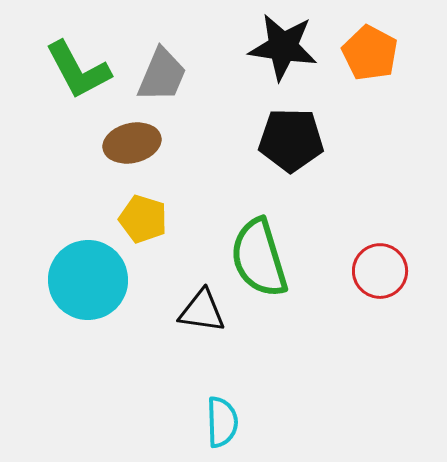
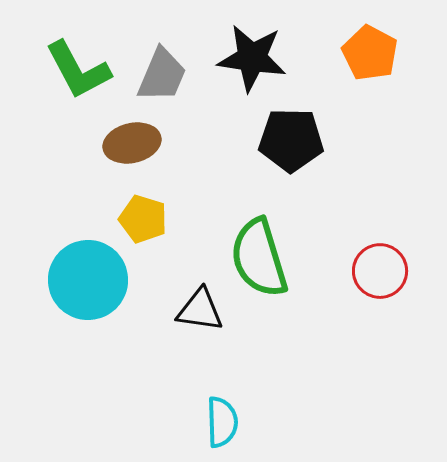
black star: moved 31 px left, 11 px down
black triangle: moved 2 px left, 1 px up
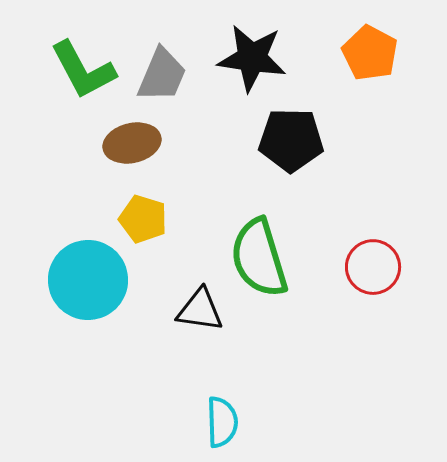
green L-shape: moved 5 px right
red circle: moved 7 px left, 4 px up
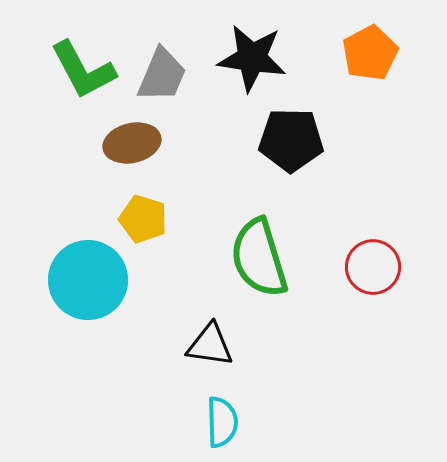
orange pentagon: rotated 16 degrees clockwise
black triangle: moved 10 px right, 35 px down
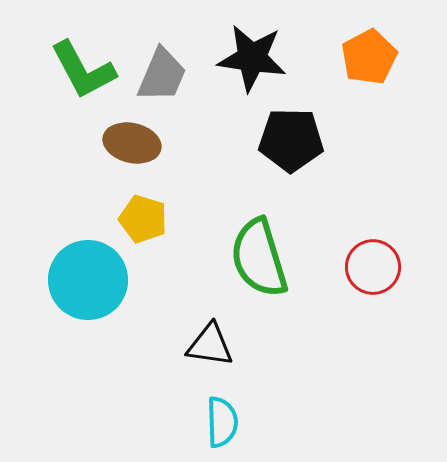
orange pentagon: moved 1 px left, 4 px down
brown ellipse: rotated 26 degrees clockwise
